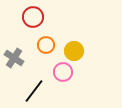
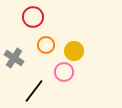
pink circle: moved 1 px right
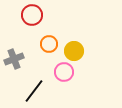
red circle: moved 1 px left, 2 px up
orange circle: moved 3 px right, 1 px up
gray cross: moved 1 px down; rotated 36 degrees clockwise
